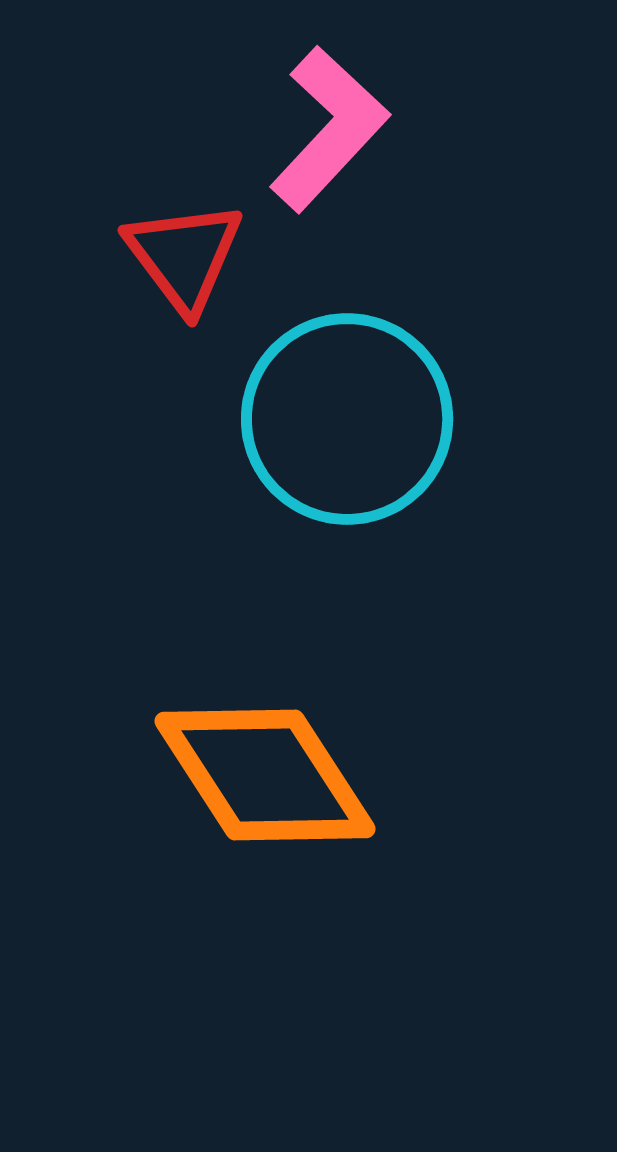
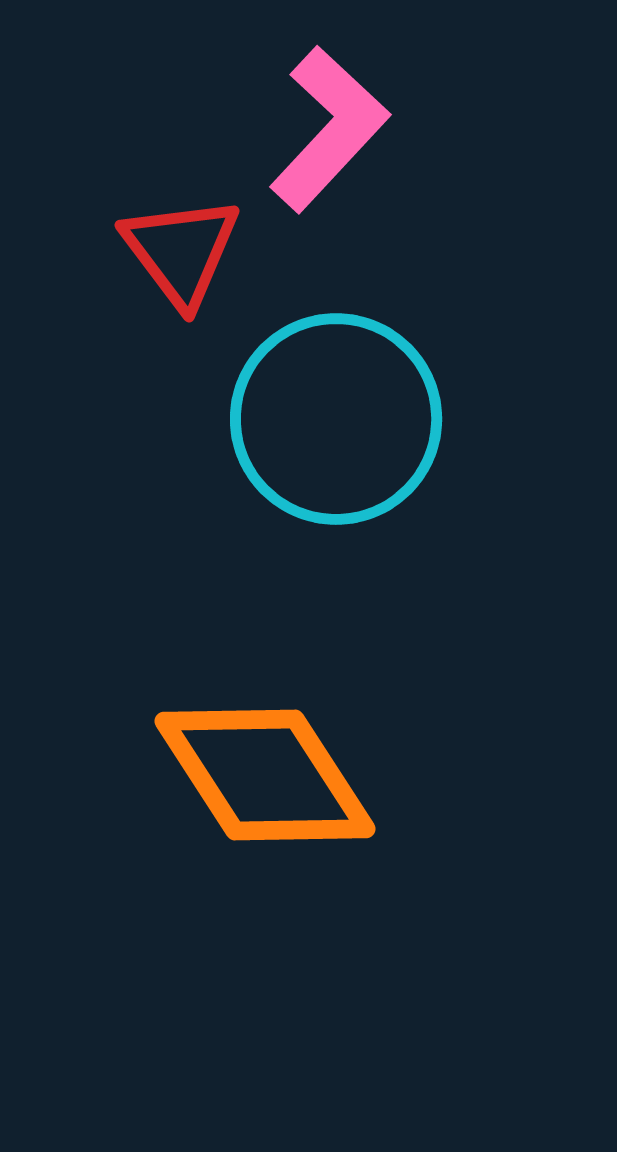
red triangle: moved 3 px left, 5 px up
cyan circle: moved 11 px left
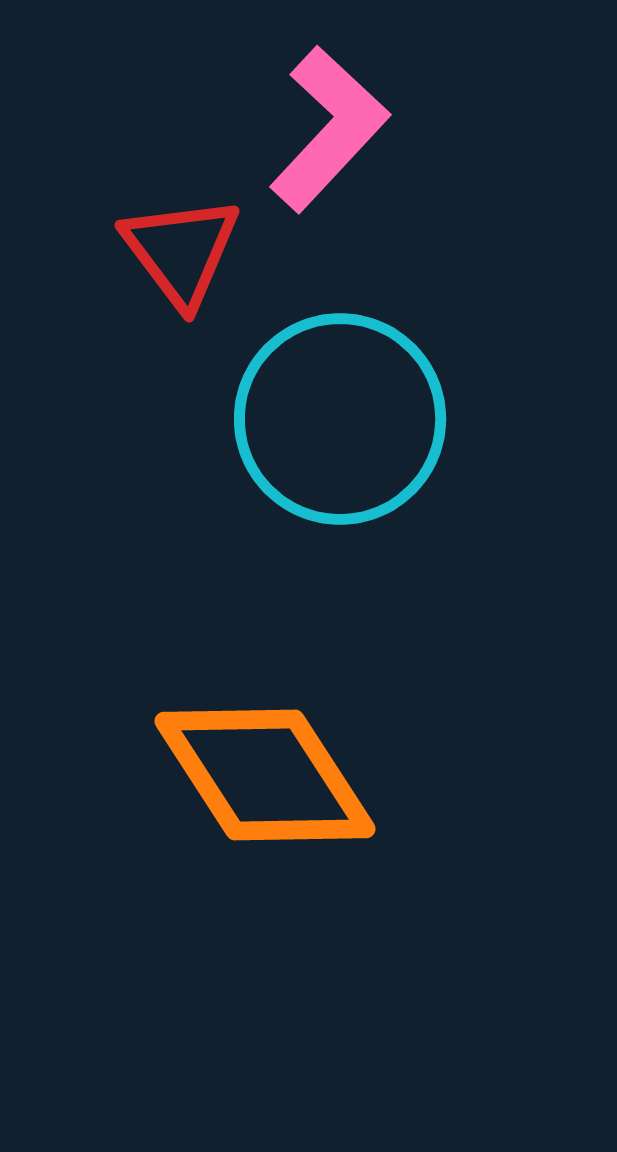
cyan circle: moved 4 px right
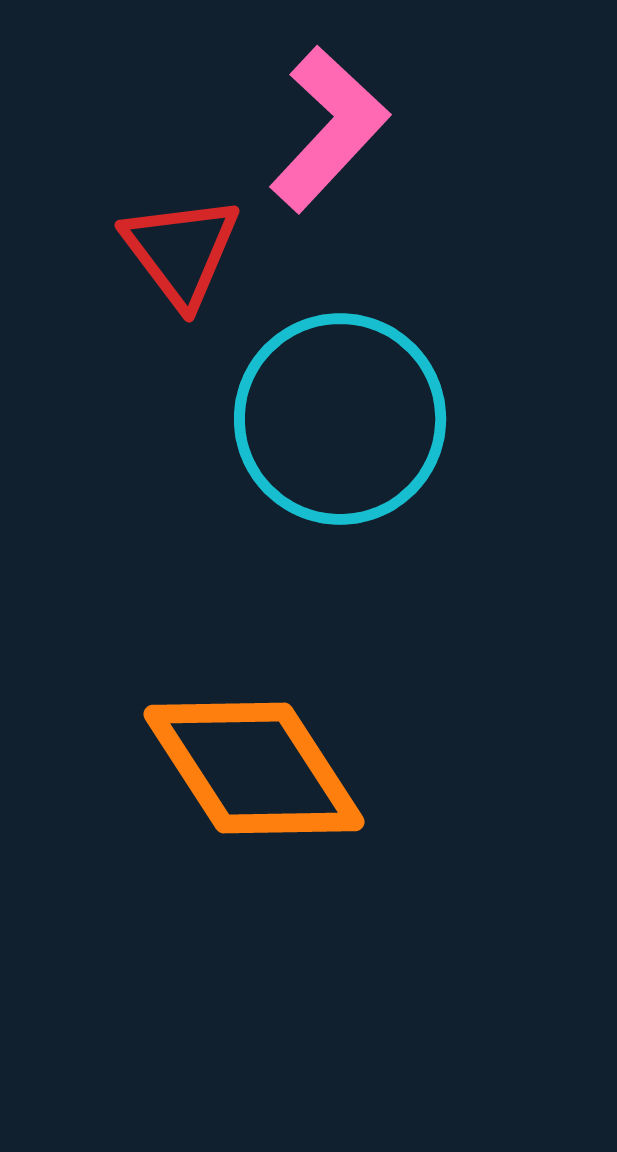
orange diamond: moved 11 px left, 7 px up
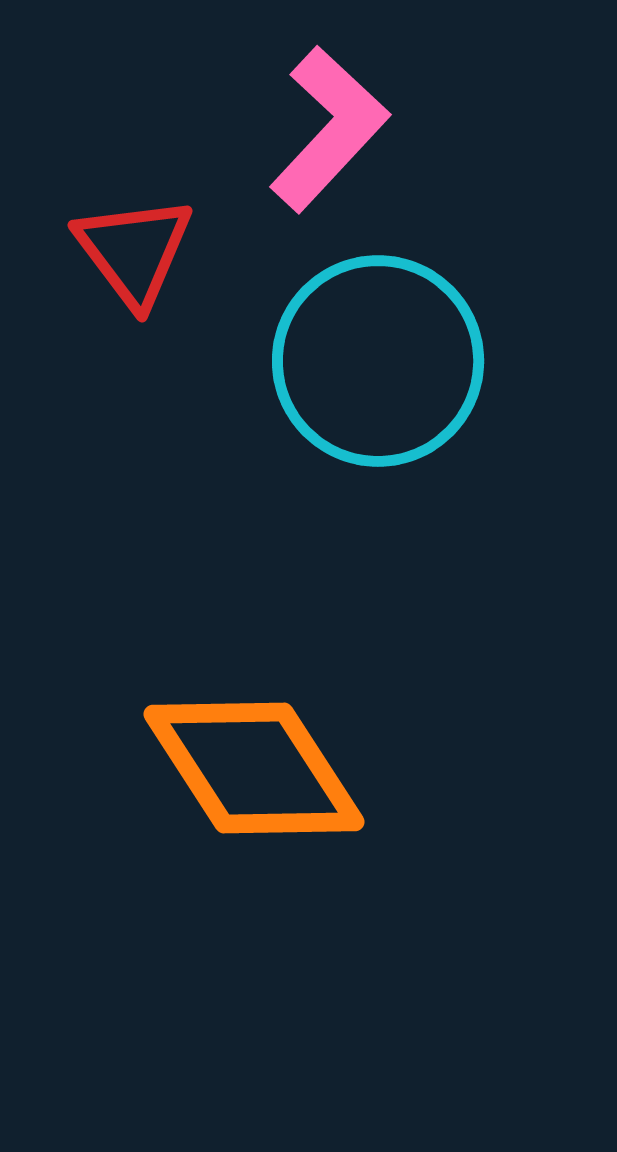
red triangle: moved 47 px left
cyan circle: moved 38 px right, 58 px up
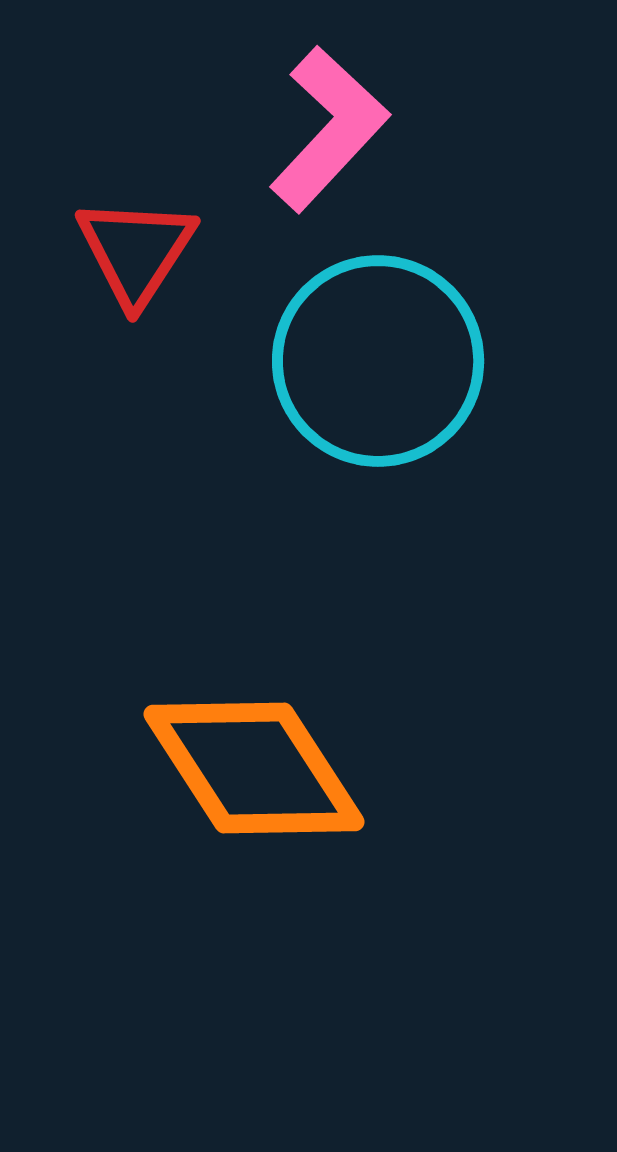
red triangle: moved 2 px right; rotated 10 degrees clockwise
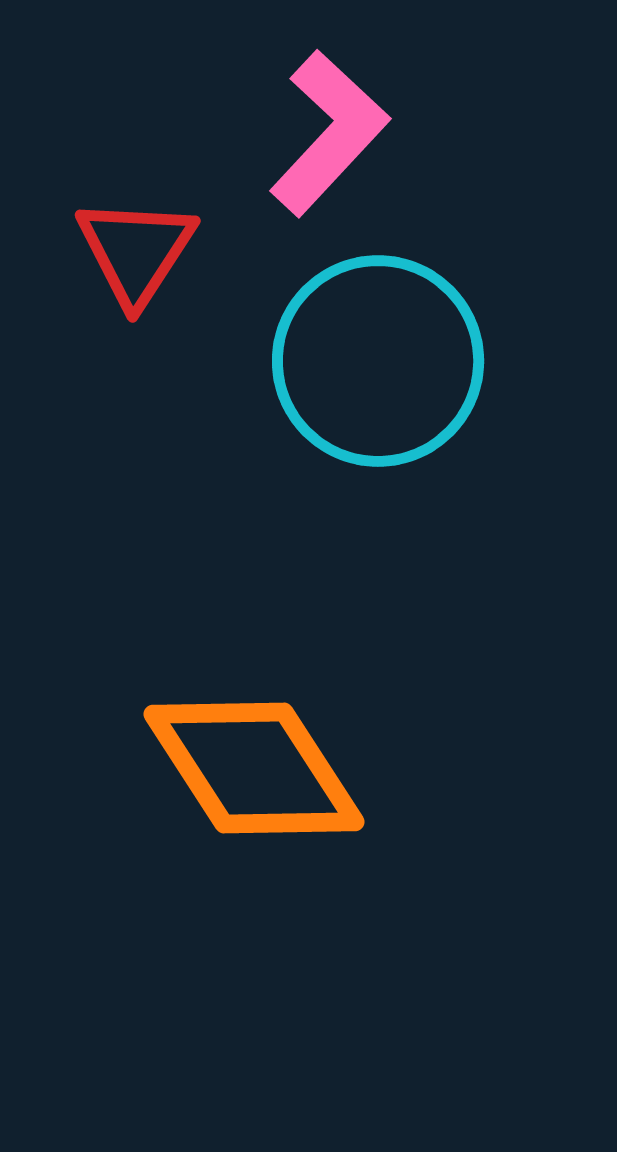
pink L-shape: moved 4 px down
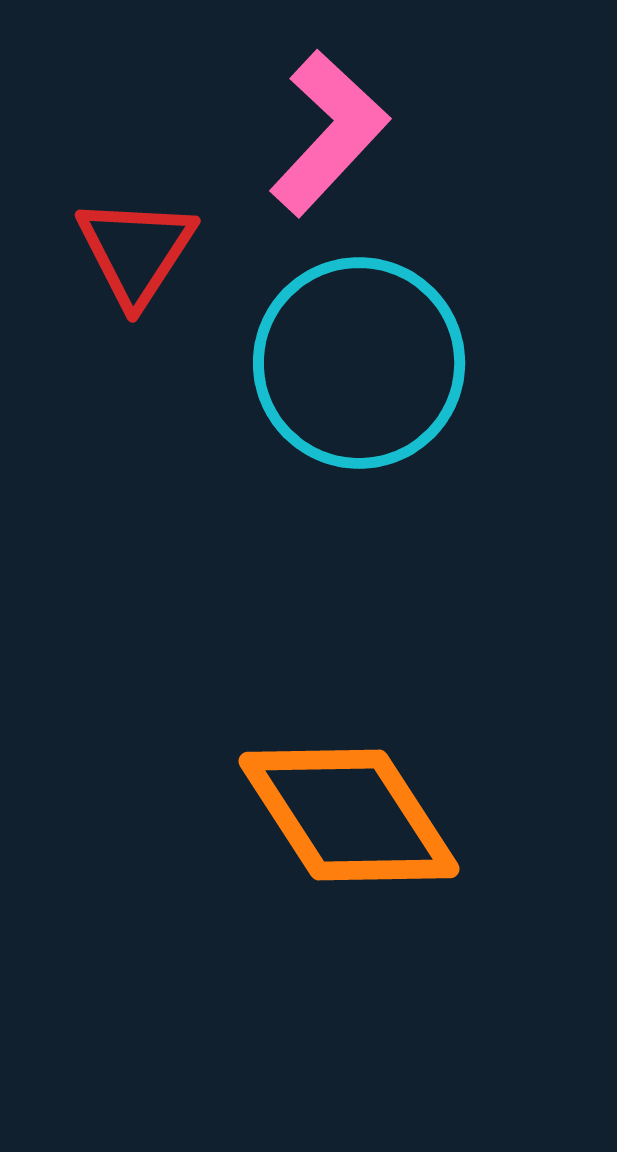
cyan circle: moved 19 px left, 2 px down
orange diamond: moved 95 px right, 47 px down
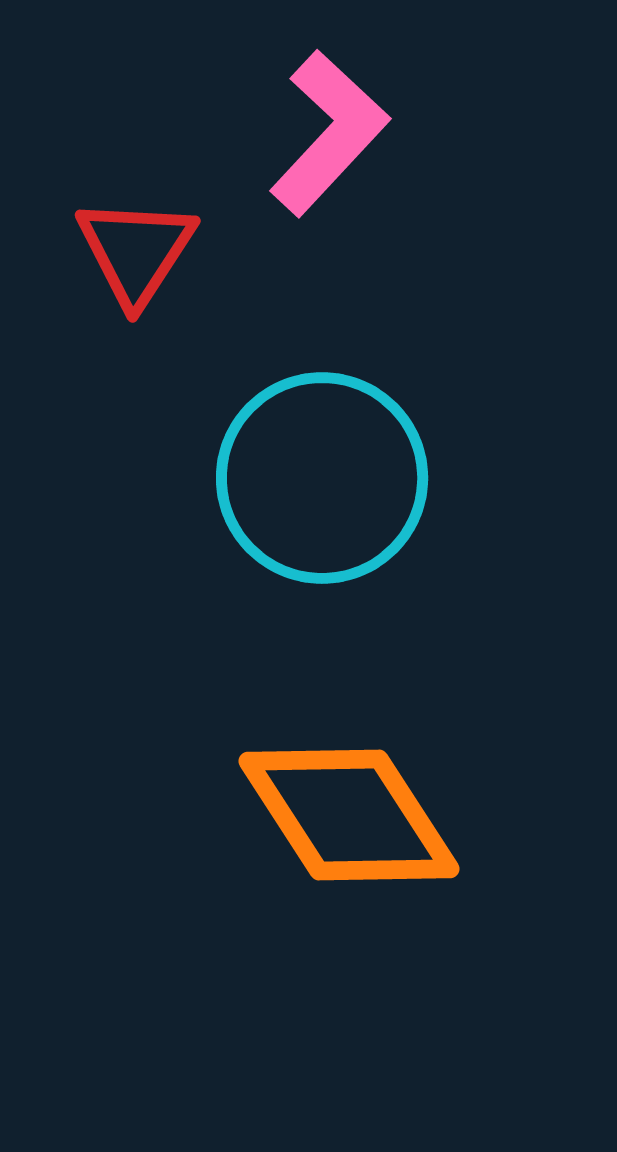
cyan circle: moved 37 px left, 115 px down
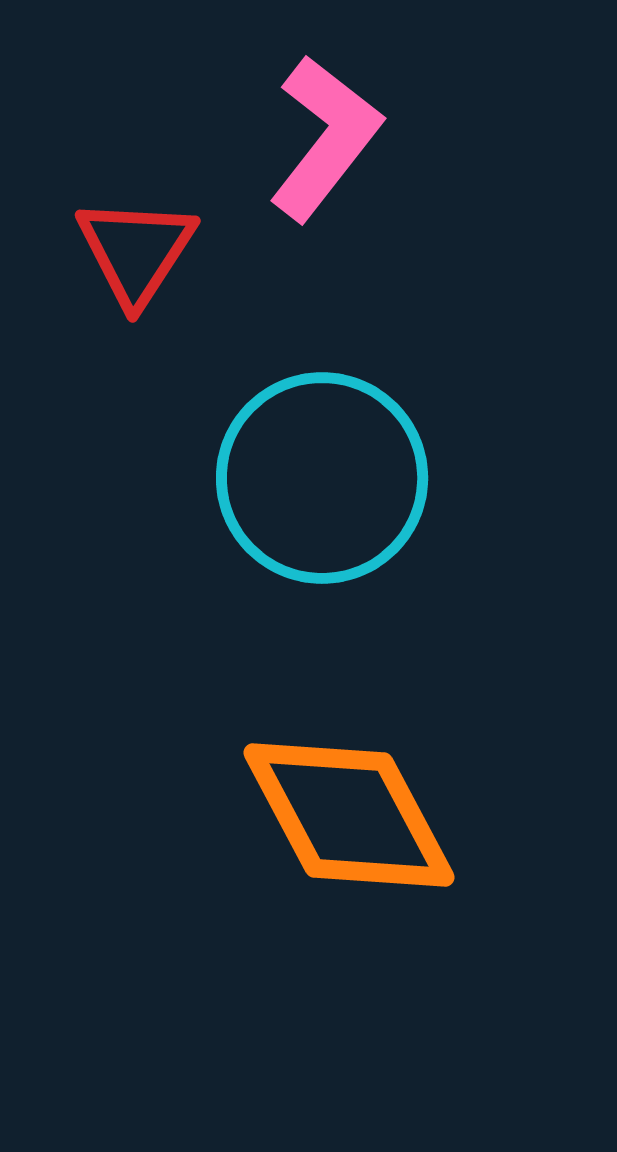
pink L-shape: moved 4 px left, 5 px down; rotated 5 degrees counterclockwise
orange diamond: rotated 5 degrees clockwise
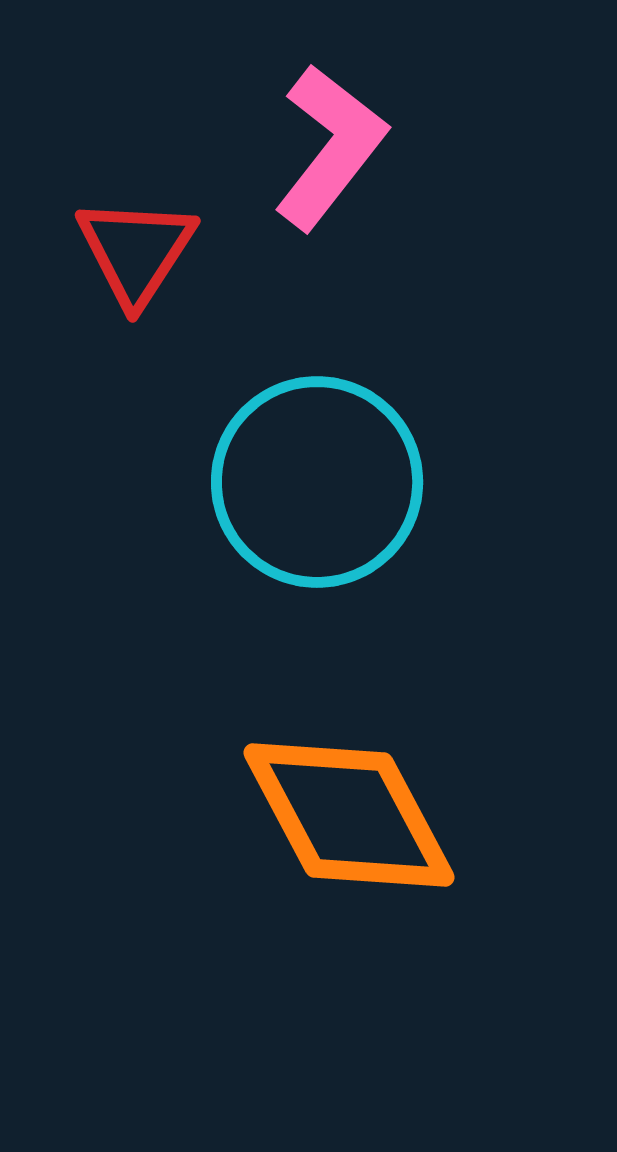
pink L-shape: moved 5 px right, 9 px down
cyan circle: moved 5 px left, 4 px down
